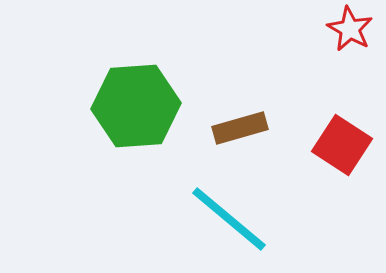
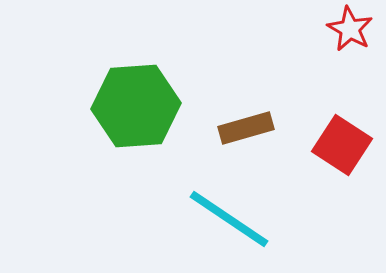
brown rectangle: moved 6 px right
cyan line: rotated 6 degrees counterclockwise
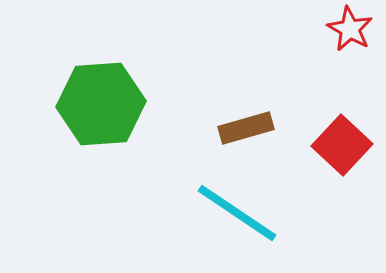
green hexagon: moved 35 px left, 2 px up
red square: rotated 10 degrees clockwise
cyan line: moved 8 px right, 6 px up
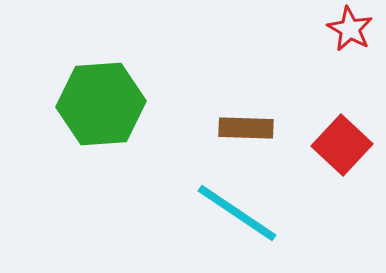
brown rectangle: rotated 18 degrees clockwise
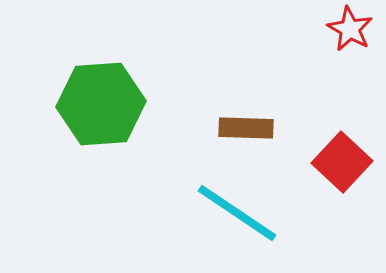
red square: moved 17 px down
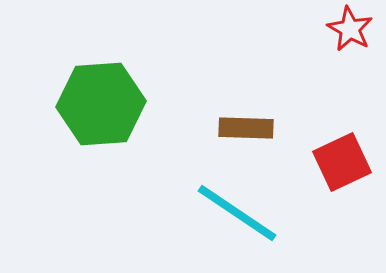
red square: rotated 22 degrees clockwise
